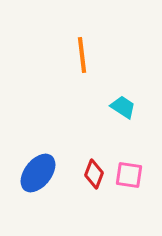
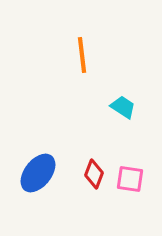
pink square: moved 1 px right, 4 px down
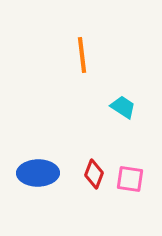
blue ellipse: rotated 51 degrees clockwise
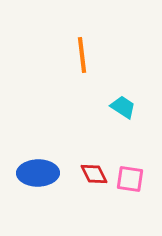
red diamond: rotated 48 degrees counterclockwise
